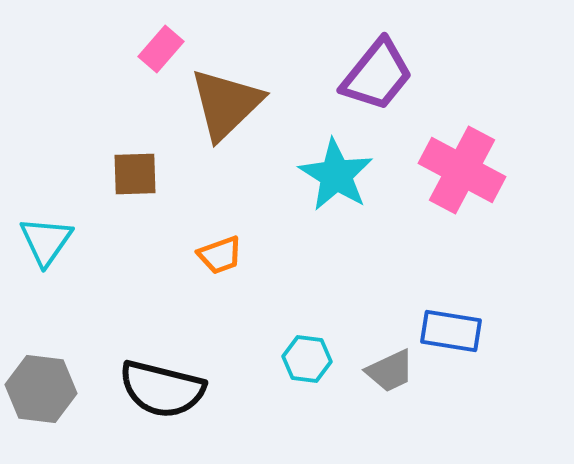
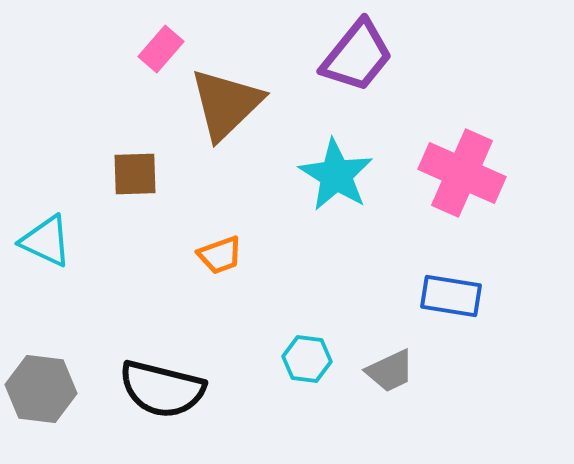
purple trapezoid: moved 20 px left, 19 px up
pink cross: moved 3 px down; rotated 4 degrees counterclockwise
cyan triangle: rotated 40 degrees counterclockwise
blue rectangle: moved 35 px up
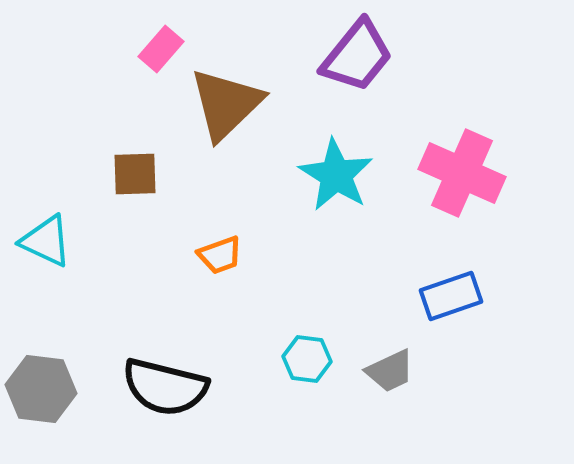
blue rectangle: rotated 28 degrees counterclockwise
black semicircle: moved 3 px right, 2 px up
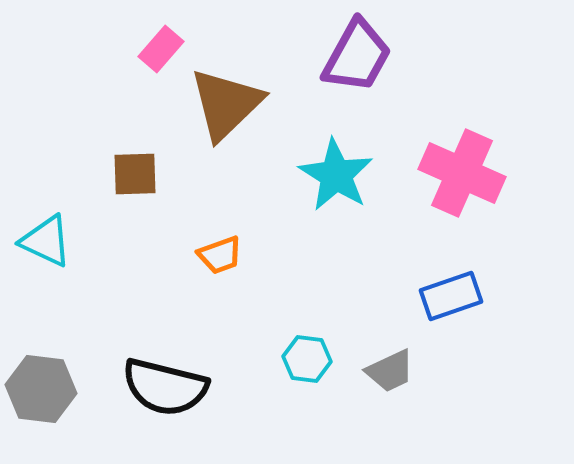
purple trapezoid: rotated 10 degrees counterclockwise
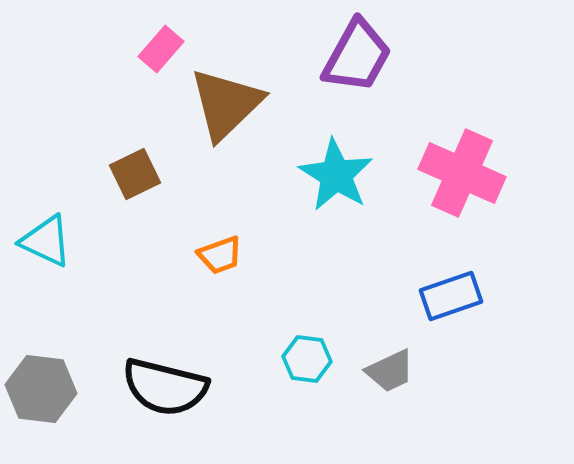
brown square: rotated 24 degrees counterclockwise
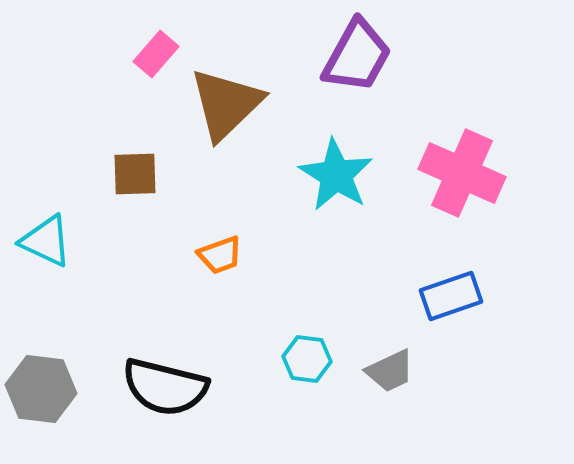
pink rectangle: moved 5 px left, 5 px down
brown square: rotated 24 degrees clockwise
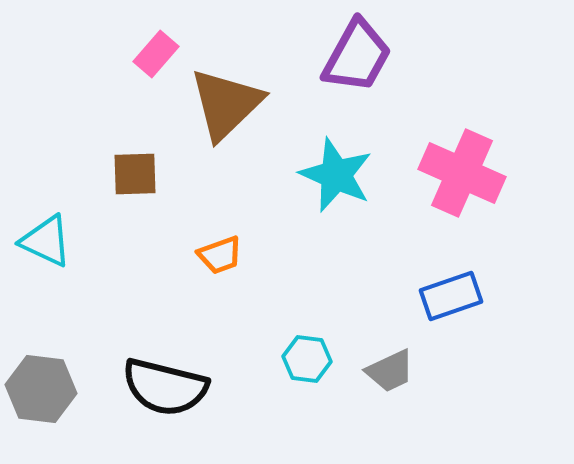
cyan star: rotated 8 degrees counterclockwise
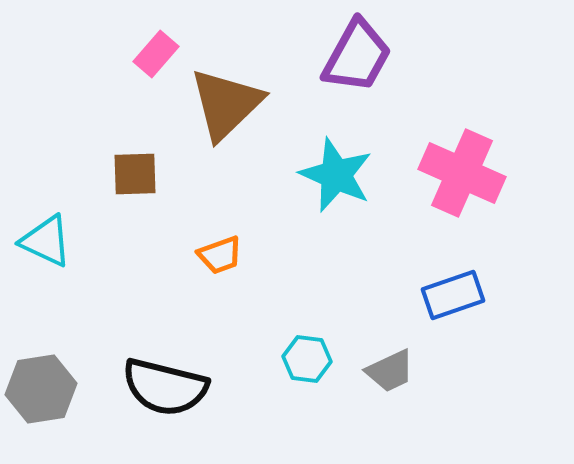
blue rectangle: moved 2 px right, 1 px up
gray hexagon: rotated 16 degrees counterclockwise
